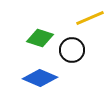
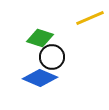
black circle: moved 20 px left, 7 px down
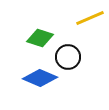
black circle: moved 16 px right
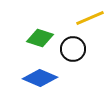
black circle: moved 5 px right, 8 px up
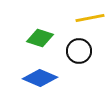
yellow line: rotated 12 degrees clockwise
black circle: moved 6 px right, 2 px down
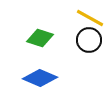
yellow line: rotated 40 degrees clockwise
black circle: moved 10 px right, 11 px up
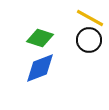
blue diamond: moved 10 px up; rotated 44 degrees counterclockwise
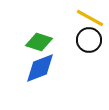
green diamond: moved 1 px left, 4 px down
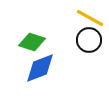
green diamond: moved 7 px left
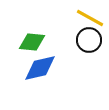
green diamond: rotated 12 degrees counterclockwise
blue diamond: rotated 8 degrees clockwise
